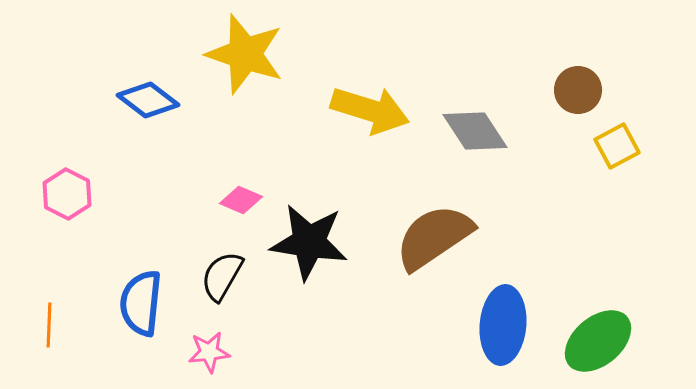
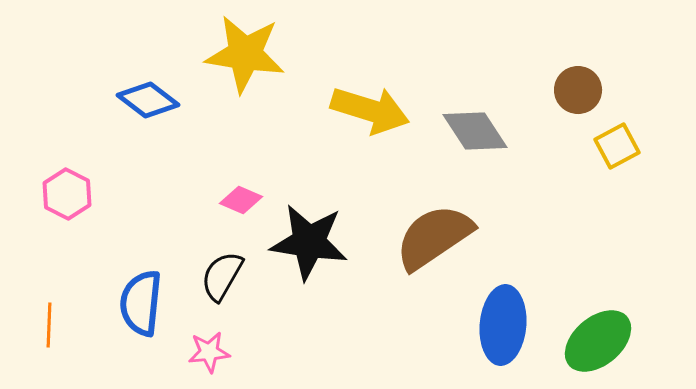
yellow star: rotated 10 degrees counterclockwise
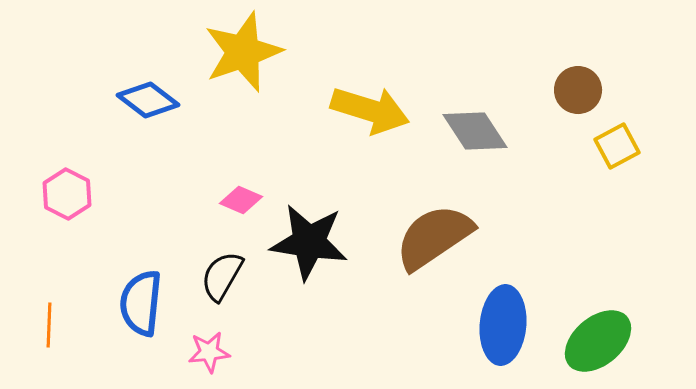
yellow star: moved 2 px left, 2 px up; rotated 28 degrees counterclockwise
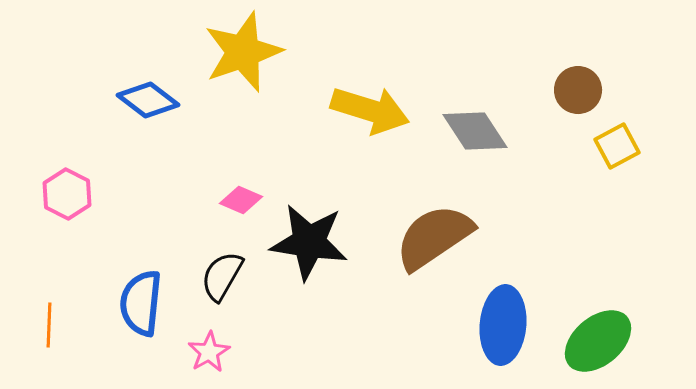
pink star: rotated 24 degrees counterclockwise
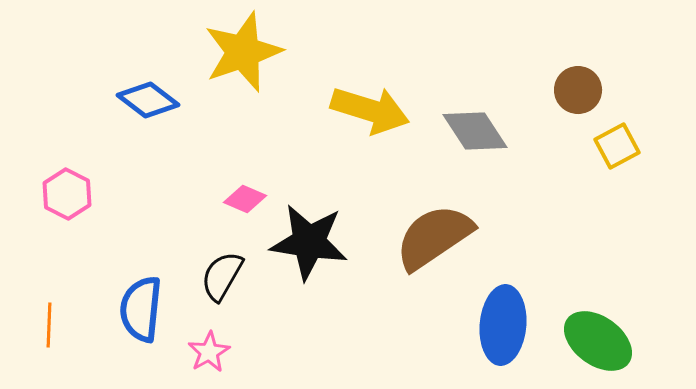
pink diamond: moved 4 px right, 1 px up
blue semicircle: moved 6 px down
green ellipse: rotated 76 degrees clockwise
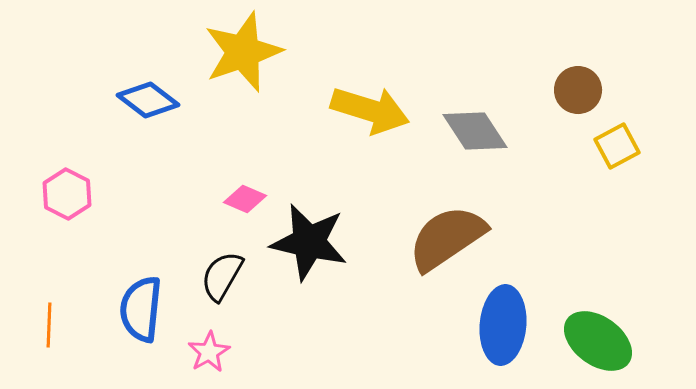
brown semicircle: moved 13 px right, 1 px down
black star: rotated 4 degrees clockwise
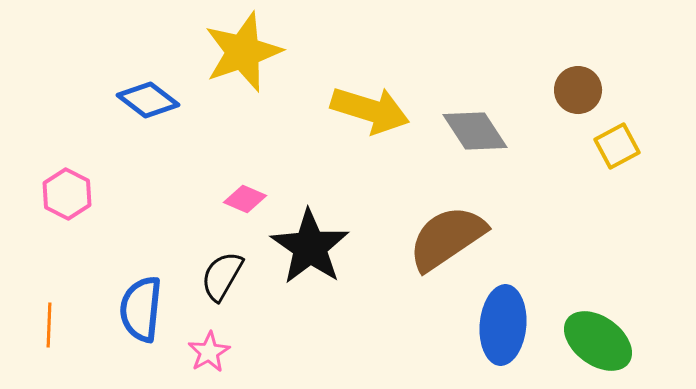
black star: moved 1 px right, 5 px down; rotated 22 degrees clockwise
